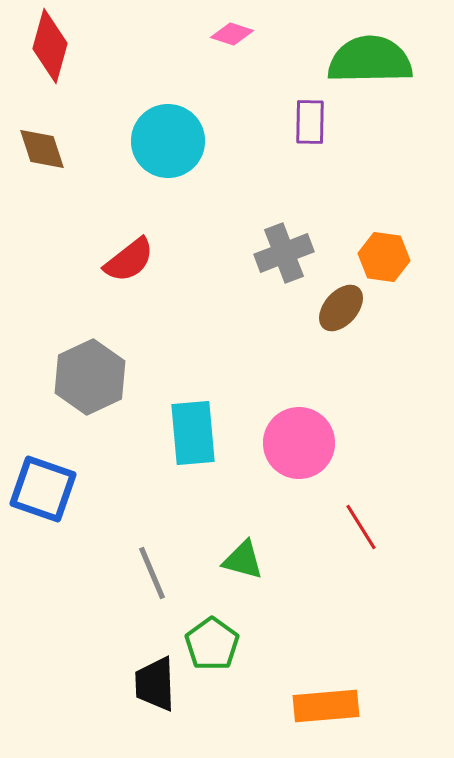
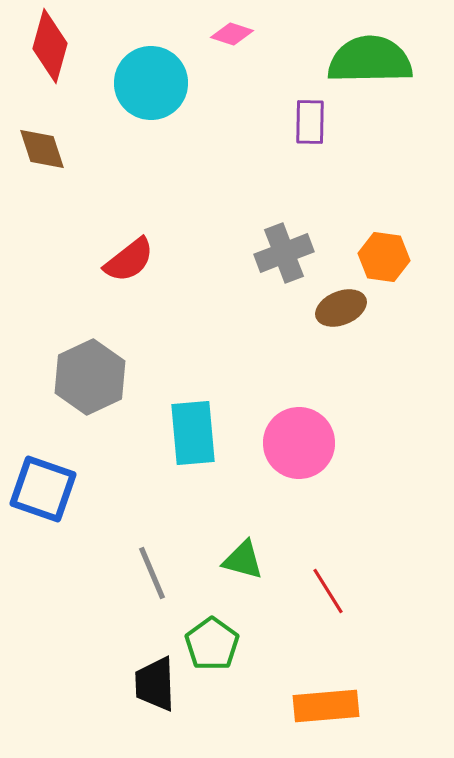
cyan circle: moved 17 px left, 58 px up
brown ellipse: rotated 27 degrees clockwise
red line: moved 33 px left, 64 px down
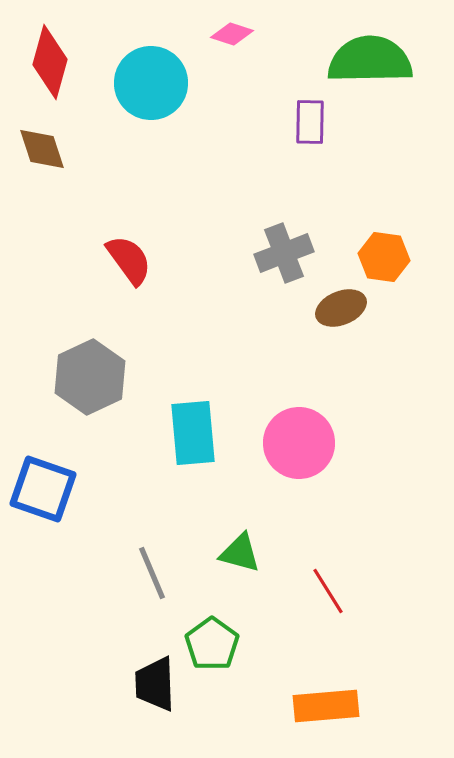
red diamond: moved 16 px down
red semicircle: rotated 88 degrees counterclockwise
green triangle: moved 3 px left, 7 px up
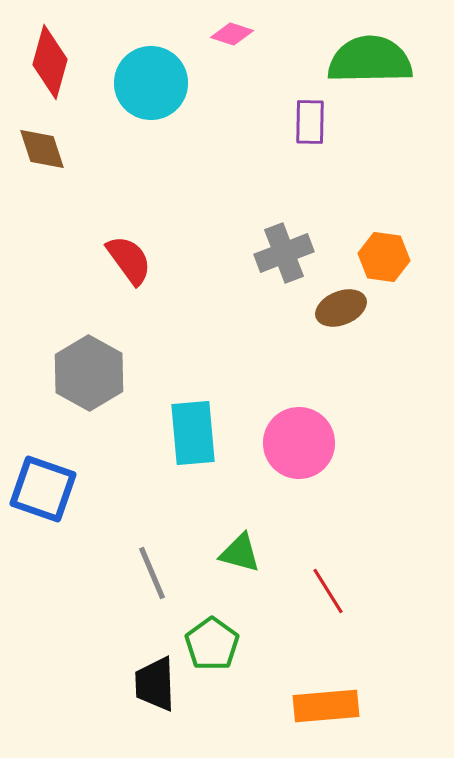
gray hexagon: moved 1 px left, 4 px up; rotated 6 degrees counterclockwise
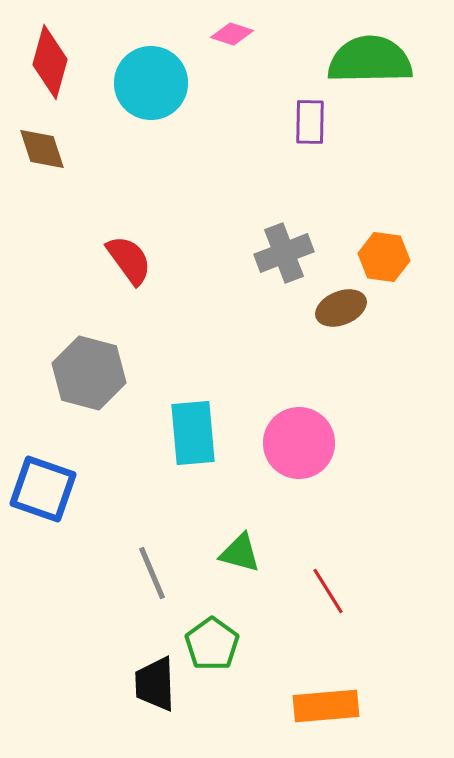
gray hexagon: rotated 14 degrees counterclockwise
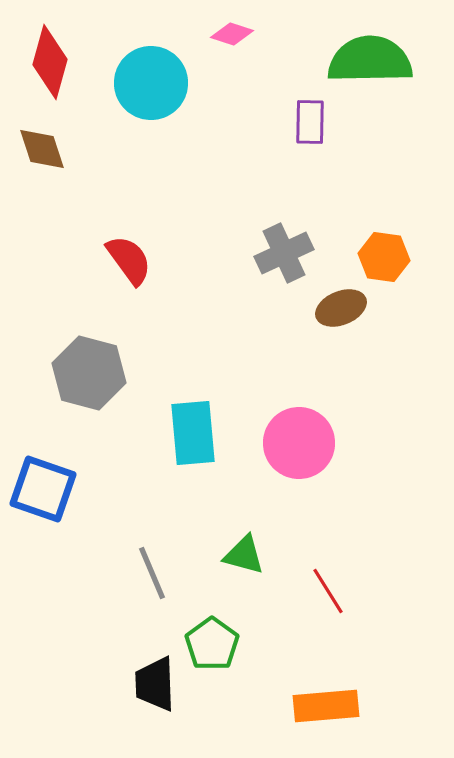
gray cross: rotated 4 degrees counterclockwise
green triangle: moved 4 px right, 2 px down
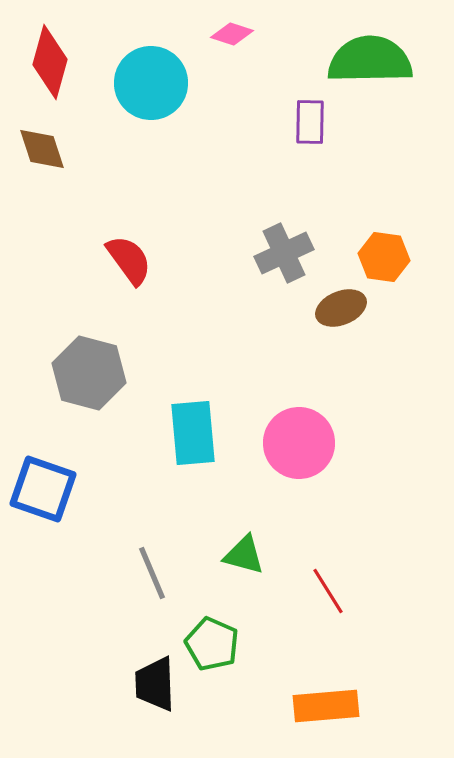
green pentagon: rotated 12 degrees counterclockwise
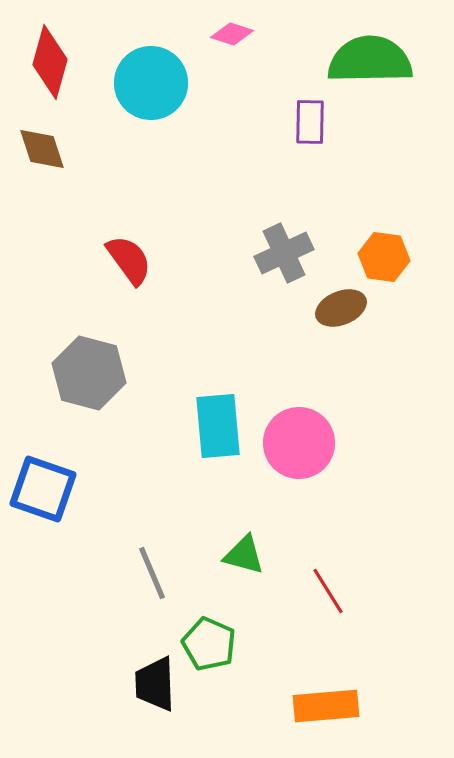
cyan rectangle: moved 25 px right, 7 px up
green pentagon: moved 3 px left
